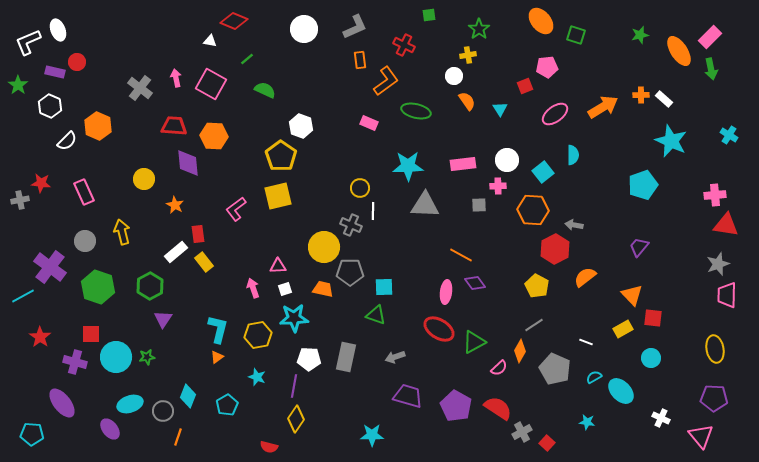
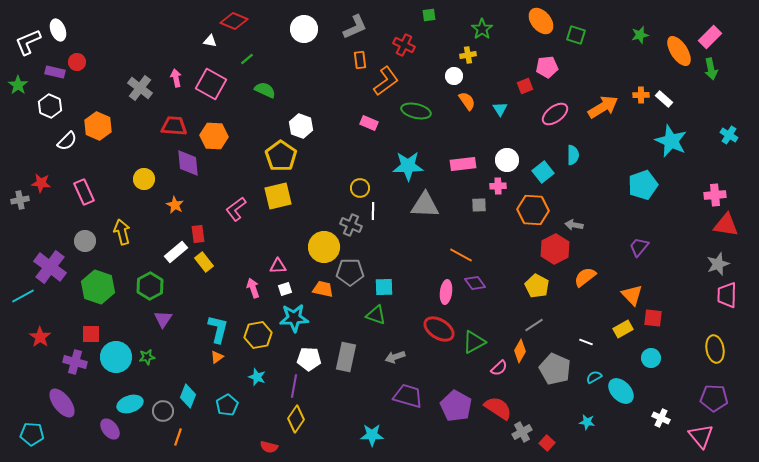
green star at (479, 29): moved 3 px right
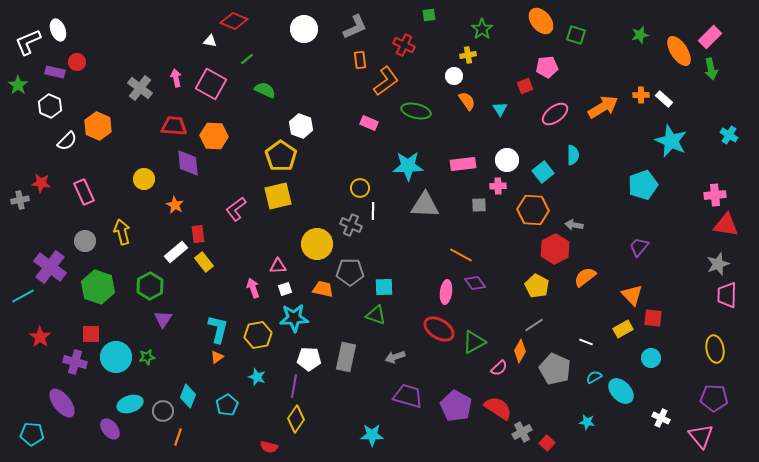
yellow circle at (324, 247): moved 7 px left, 3 px up
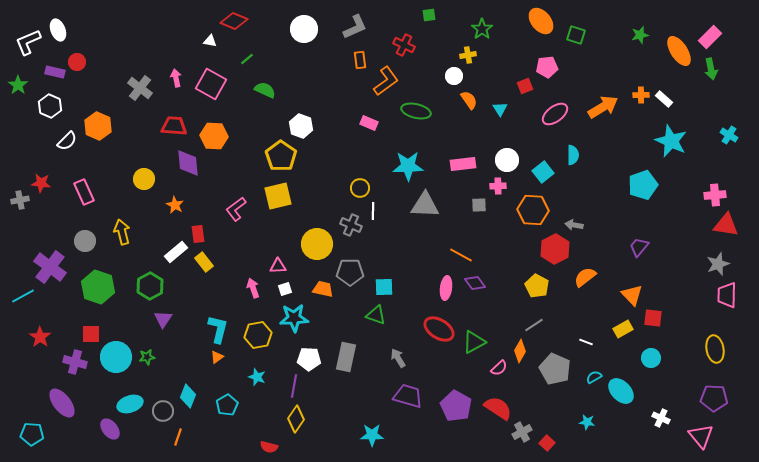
orange semicircle at (467, 101): moved 2 px right, 1 px up
pink ellipse at (446, 292): moved 4 px up
gray arrow at (395, 357): moved 3 px right, 1 px down; rotated 78 degrees clockwise
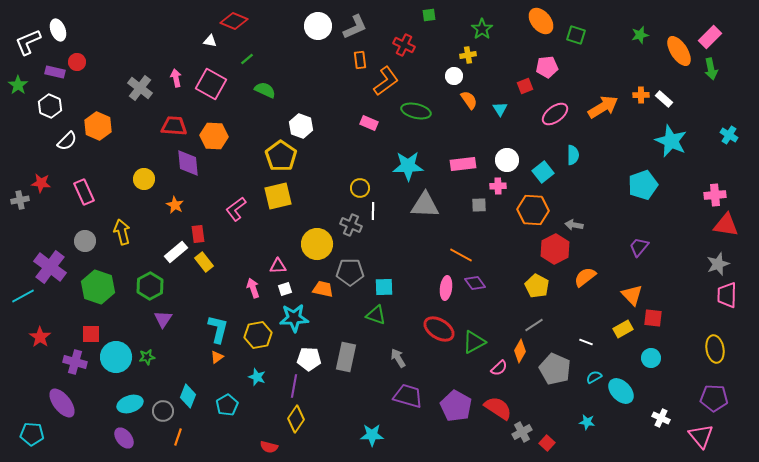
white circle at (304, 29): moved 14 px right, 3 px up
purple ellipse at (110, 429): moved 14 px right, 9 px down
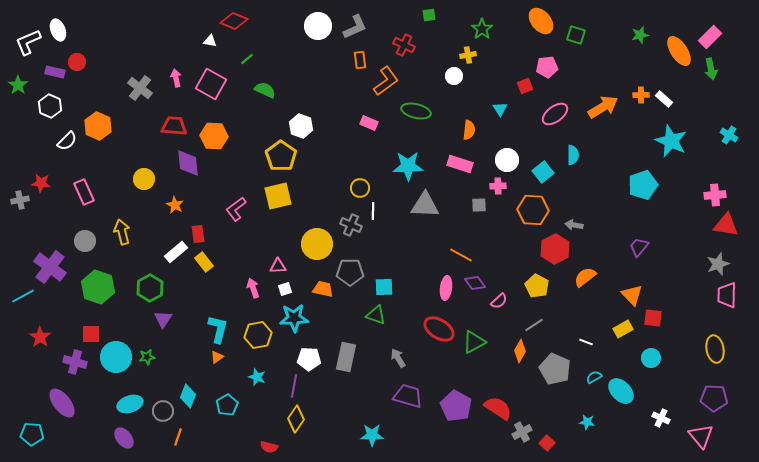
orange semicircle at (469, 100): moved 30 px down; rotated 42 degrees clockwise
pink rectangle at (463, 164): moved 3 px left; rotated 25 degrees clockwise
green hexagon at (150, 286): moved 2 px down
pink semicircle at (499, 368): moved 67 px up
